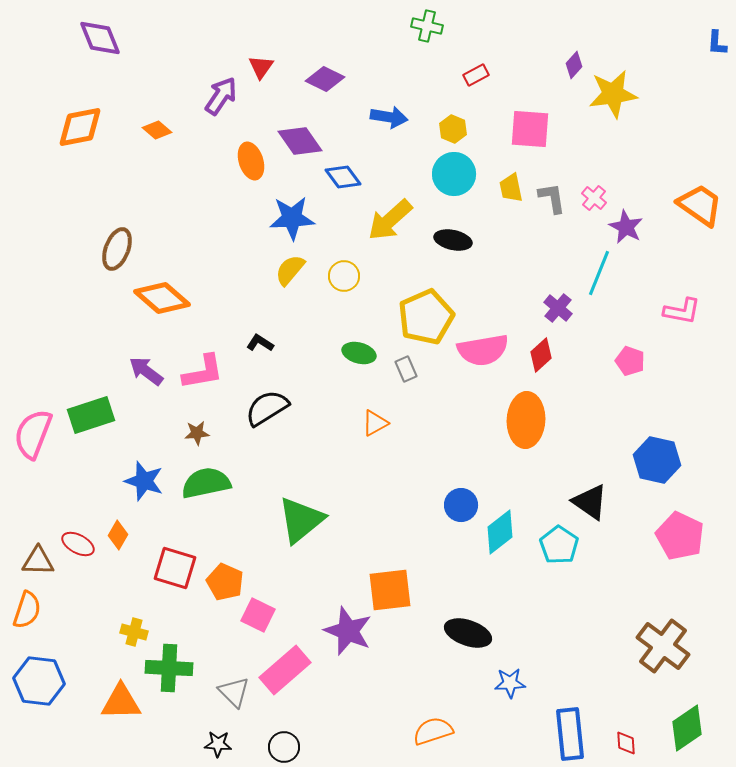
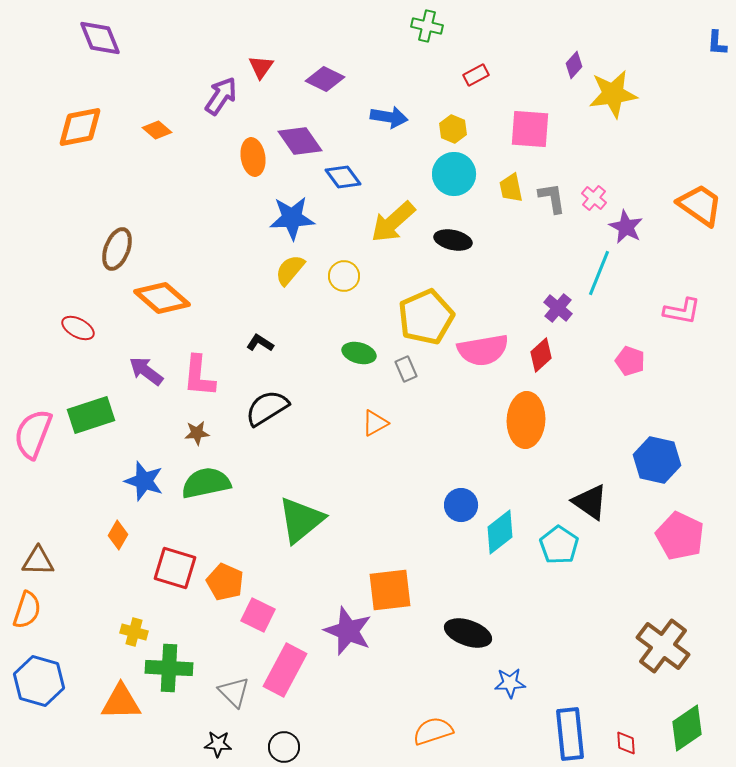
orange ellipse at (251, 161): moved 2 px right, 4 px up; rotated 9 degrees clockwise
yellow arrow at (390, 220): moved 3 px right, 2 px down
pink L-shape at (203, 372): moved 4 px left, 4 px down; rotated 105 degrees clockwise
red ellipse at (78, 544): moved 216 px up
pink rectangle at (285, 670): rotated 21 degrees counterclockwise
blue hexagon at (39, 681): rotated 9 degrees clockwise
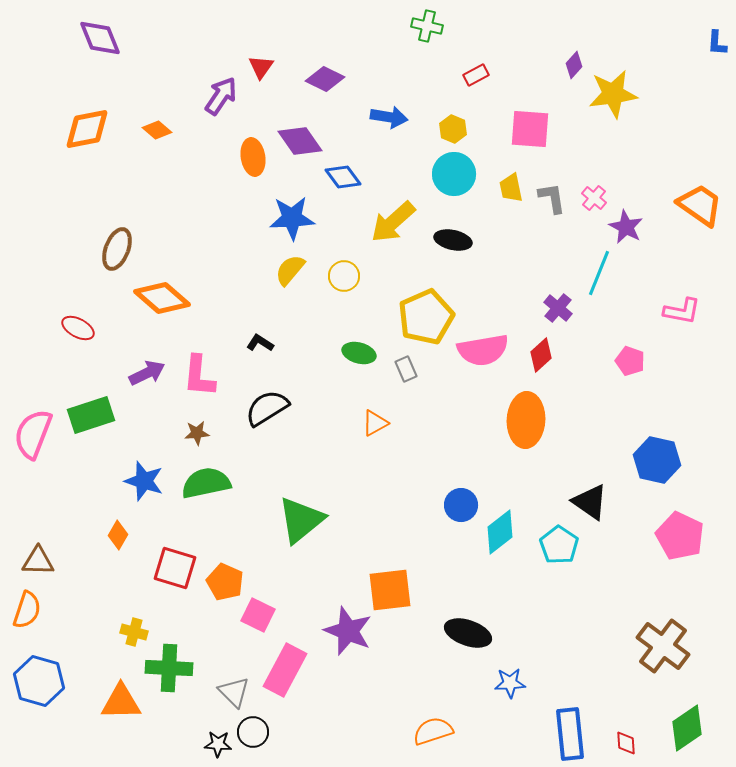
orange diamond at (80, 127): moved 7 px right, 2 px down
purple arrow at (146, 371): moved 1 px right, 2 px down; rotated 117 degrees clockwise
black circle at (284, 747): moved 31 px left, 15 px up
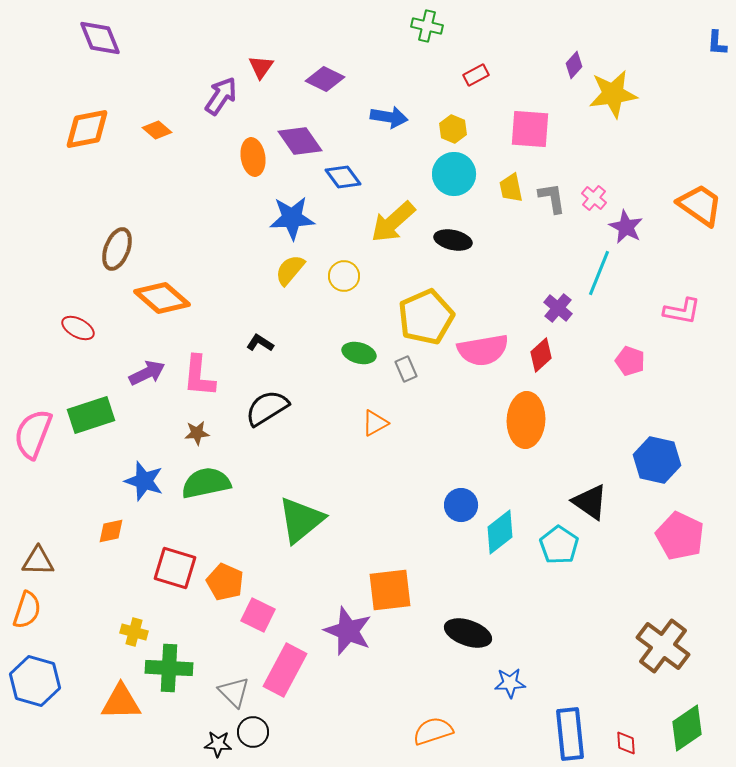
orange diamond at (118, 535): moved 7 px left, 4 px up; rotated 48 degrees clockwise
blue hexagon at (39, 681): moved 4 px left
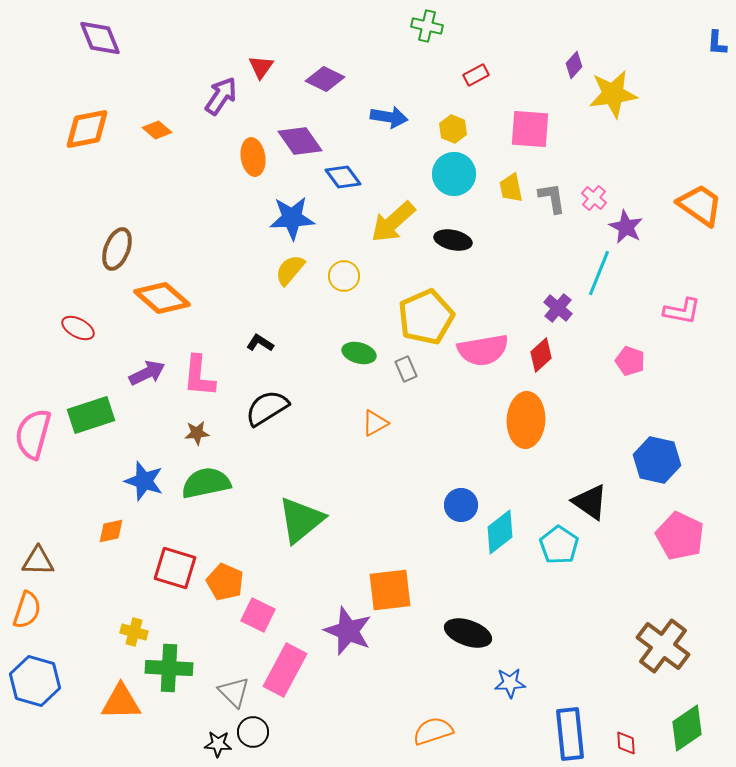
pink semicircle at (33, 434): rotated 6 degrees counterclockwise
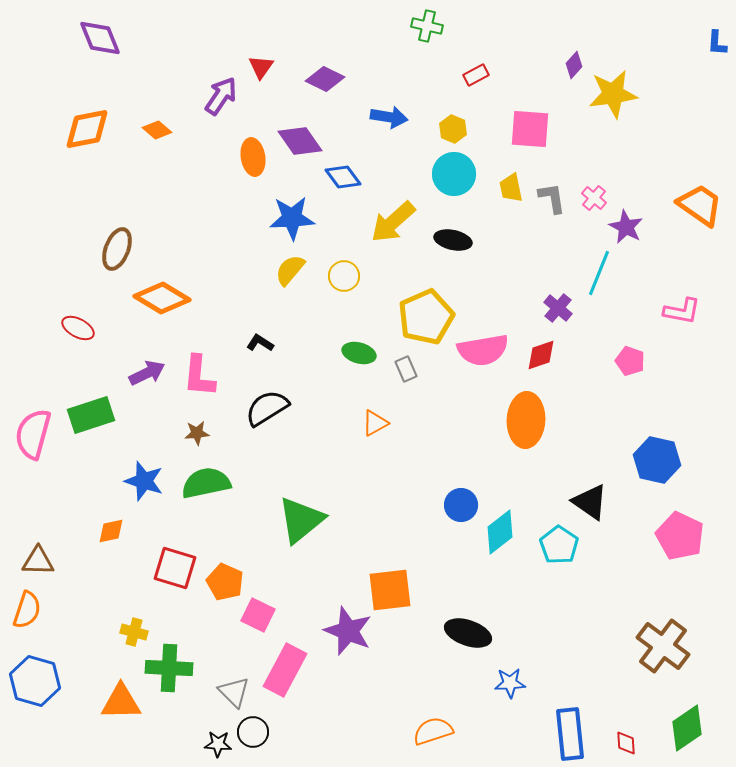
orange diamond at (162, 298): rotated 10 degrees counterclockwise
red diamond at (541, 355): rotated 24 degrees clockwise
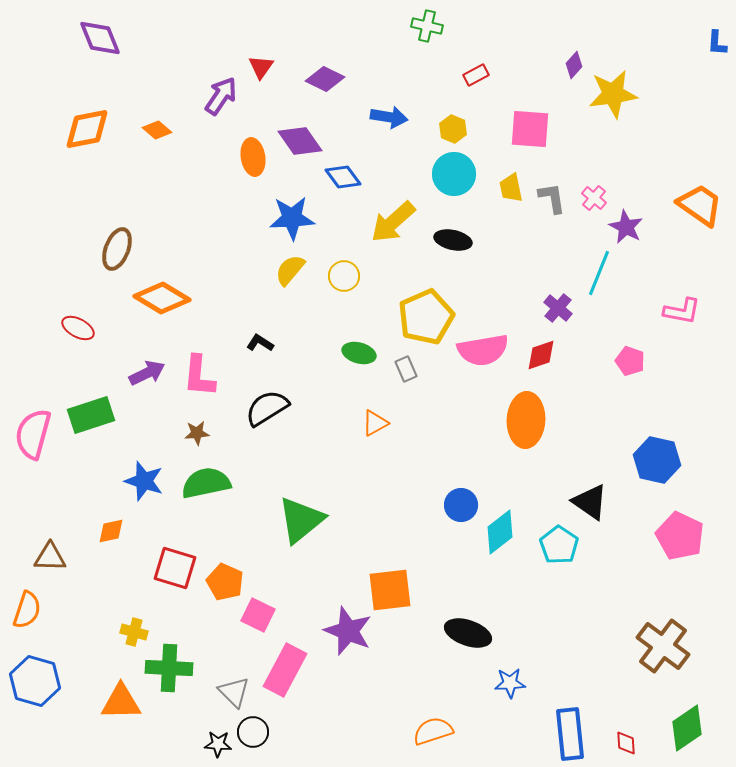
brown triangle at (38, 561): moved 12 px right, 4 px up
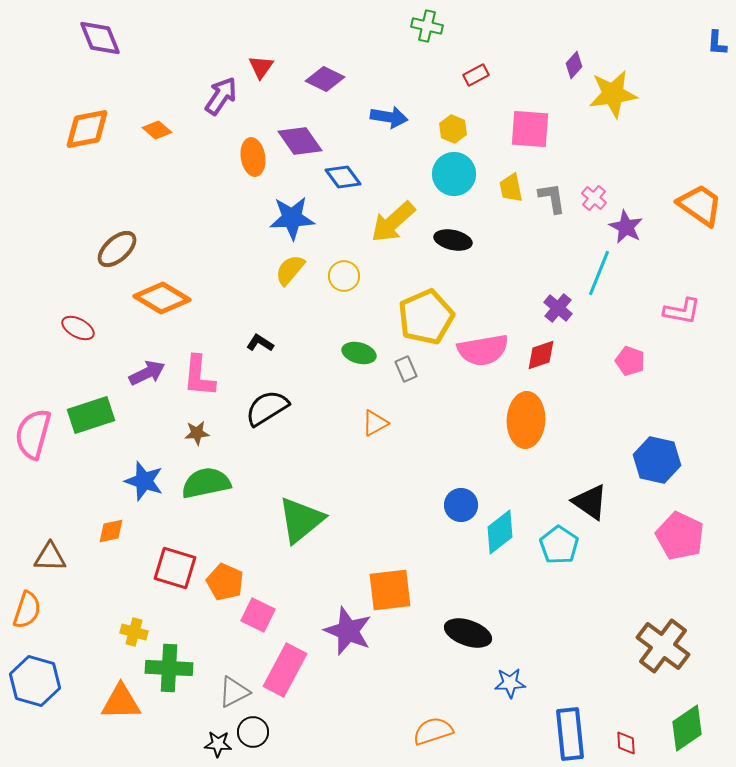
brown ellipse at (117, 249): rotated 27 degrees clockwise
gray triangle at (234, 692): rotated 48 degrees clockwise
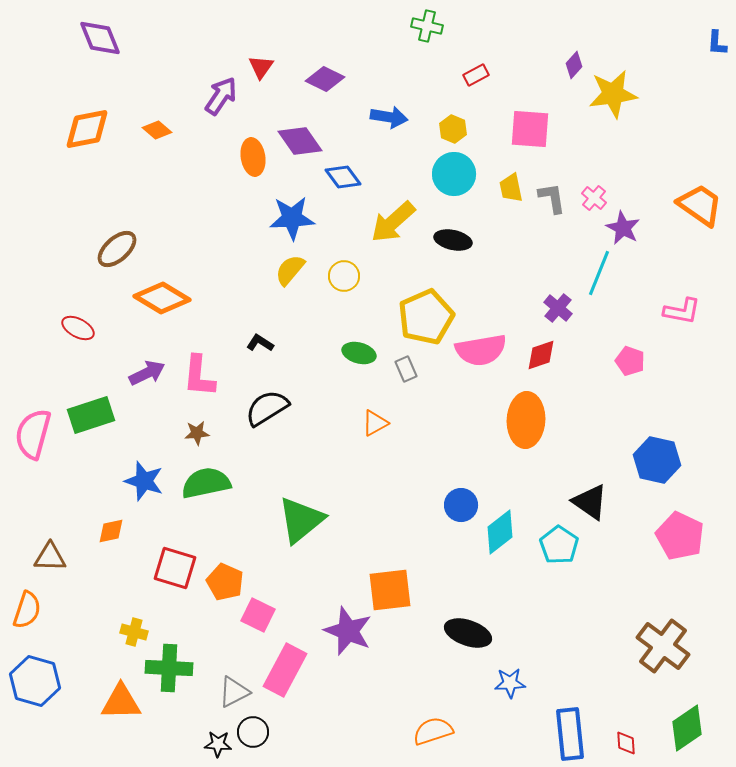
purple star at (626, 227): moved 3 px left, 1 px down
pink semicircle at (483, 350): moved 2 px left
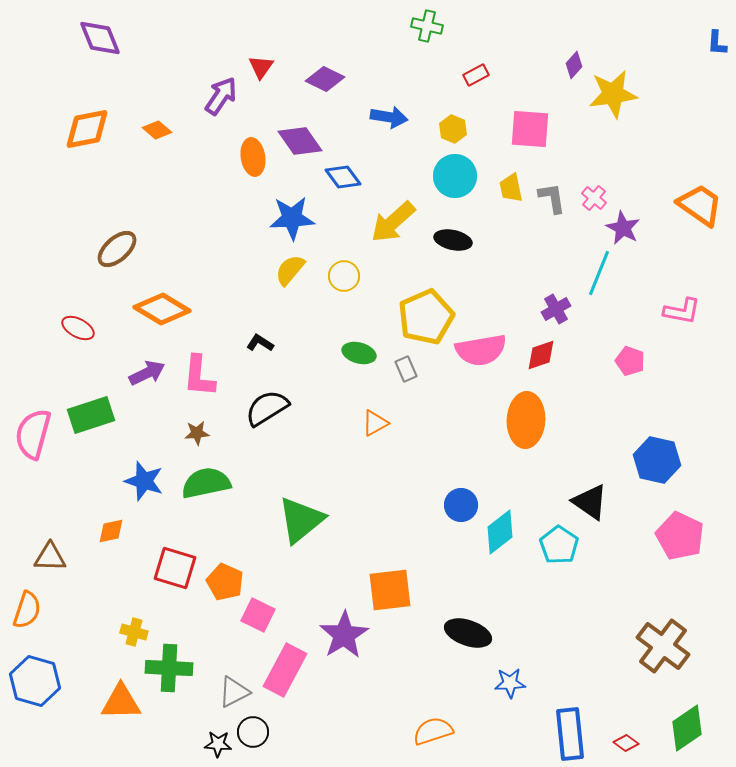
cyan circle at (454, 174): moved 1 px right, 2 px down
orange diamond at (162, 298): moved 11 px down
purple cross at (558, 308): moved 2 px left, 1 px down; rotated 20 degrees clockwise
purple star at (348, 631): moved 4 px left, 4 px down; rotated 18 degrees clockwise
red diamond at (626, 743): rotated 50 degrees counterclockwise
